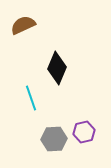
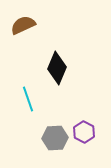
cyan line: moved 3 px left, 1 px down
purple hexagon: rotated 20 degrees counterclockwise
gray hexagon: moved 1 px right, 1 px up
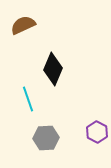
black diamond: moved 4 px left, 1 px down
purple hexagon: moved 13 px right
gray hexagon: moved 9 px left
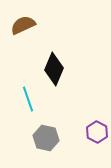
black diamond: moved 1 px right
gray hexagon: rotated 15 degrees clockwise
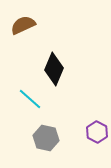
cyan line: moved 2 px right; rotated 30 degrees counterclockwise
